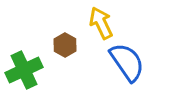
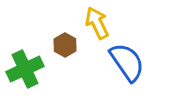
yellow arrow: moved 4 px left
green cross: moved 1 px right, 1 px up
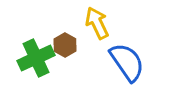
green cross: moved 11 px right, 11 px up
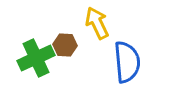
brown hexagon: rotated 25 degrees counterclockwise
blue semicircle: rotated 30 degrees clockwise
